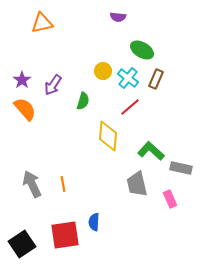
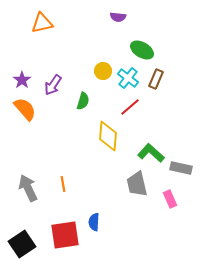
green L-shape: moved 2 px down
gray arrow: moved 4 px left, 4 px down
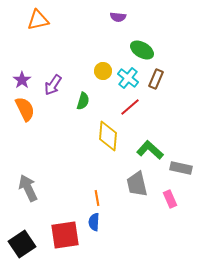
orange triangle: moved 4 px left, 3 px up
orange semicircle: rotated 15 degrees clockwise
green L-shape: moved 1 px left, 3 px up
orange line: moved 34 px right, 14 px down
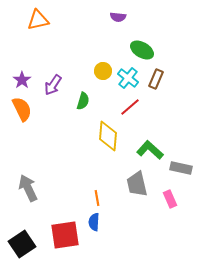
orange semicircle: moved 3 px left
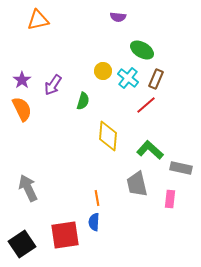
red line: moved 16 px right, 2 px up
pink rectangle: rotated 30 degrees clockwise
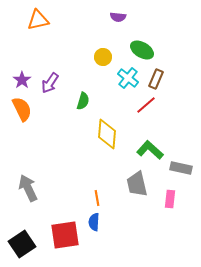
yellow circle: moved 14 px up
purple arrow: moved 3 px left, 2 px up
yellow diamond: moved 1 px left, 2 px up
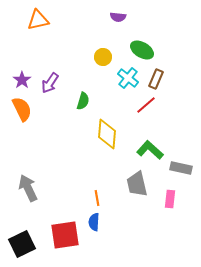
black square: rotated 8 degrees clockwise
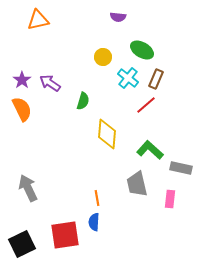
purple arrow: rotated 90 degrees clockwise
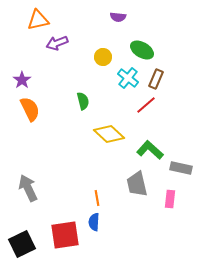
purple arrow: moved 7 px right, 40 px up; rotated 55 degrees counterclockwise
green semicircle: rotated 30 degrees counterclockwise
orange semicircle: moved 8 px right
yellow diamond: moved 2 px right; rotated 52 degrees counterclockwise
